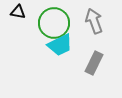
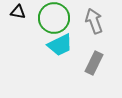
green circle: moved 5 px up
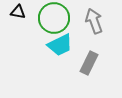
gray rectangle: moved 5 px left
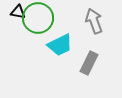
green circle: moved 16 px left
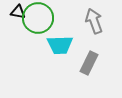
cyan trapezoid: rotated 24 degrees clockwise
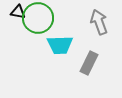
gray arrow: moved 5 px right, 1 px down
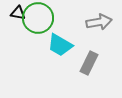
black triangle: moved 1 px down
gray arrow: rotated 100 degrees clockwise
cyan trapezoid: rotated 32 degrees clockwise
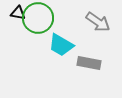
gray arrow: moved 1 px left; rotated 45 degrees clockwise
cyan trapezoid: moved 1 px right
gray rectangle: rotated 75 degrees clockwise
